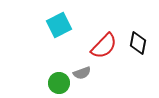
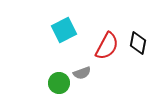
cyan square: moved 5 px right, 5 px down
red semicircle: moved 3 px right; rotated 16 degrees counterclockwise
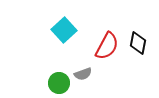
cyan square: rotated 15 degrees counterclockwise
gray semicircle: moved 1 px right, 1 px down
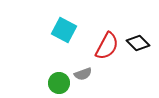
cyan square: rotated 20 degrees counterclockwise
black diamond: rotated 55 degrees counterclockwise
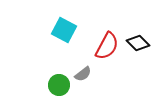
gray semicircle: rotated 18 degrees counterclockwise
green circle: moved 2 px down
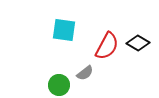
cyan square: rotated 20 degrees counterclockwise
black diamond: rotated 15 degrees counterclockwise
gray semicircle: moved 2 px right, 1 px up
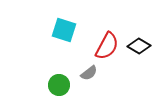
cyan square: rotated 10 degrees clockwise
black diamond: moved 1 px right, 3 px down
gray semicircle: moved 4 px right
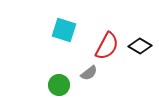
black diamond: moved 1 px right
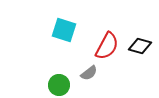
black diamond: rotated 15 degrees counterclockwise
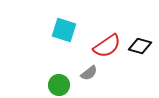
red semicircle: rotated 28 degrees clockwise
